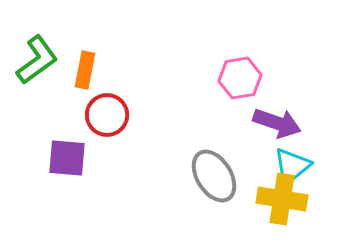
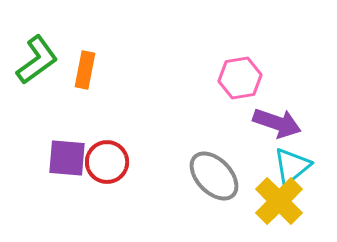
red circle: moved 47 px down
gray ellipse: rotated 12 degrees counterclockwise
yellow cross: moved 3 px left, 2 px down; rotated 36 degrees clockwise
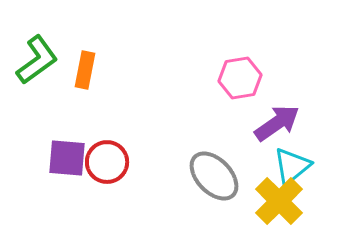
purple arrow: rotated 54 degrees counterclockwise
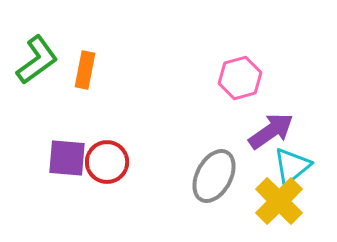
pink hexagon: rotated 6 degrees counterclockwise
purple arrow: moved 6 px left, 8 px down
gray ellipse: rotated 72 degrees clockwise
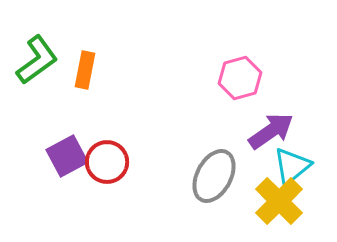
purple square: moved 2 px up; rotated 33 degrees counterclockwise
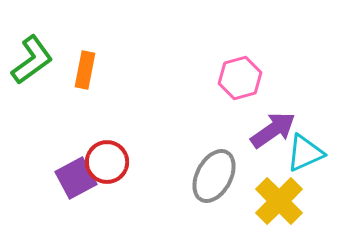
green L-shape: moved 5 px left
purple arrow: moved 2 px right, 1 px up
purple square: moved 9 px right, 22 px down
cyan triangle: moved 13 px right, 13 px up; rotated 15 degrees clockwise
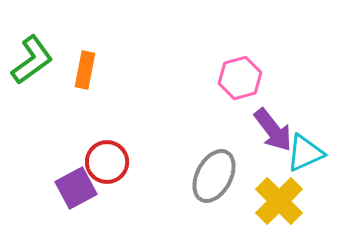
purple arrow: rotated 87 degrees clockwise
purple square: moved 10 px down
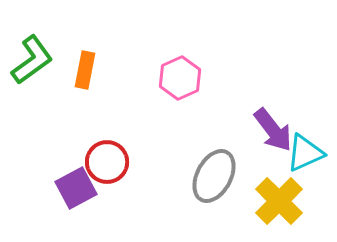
pink hexagon: moved 60 px left; rotated 9 degrees counterclockwise
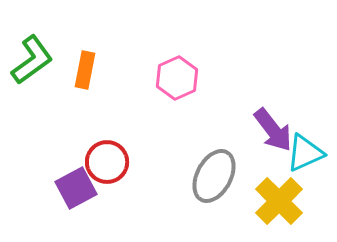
pink hexagon: moved 3 px left
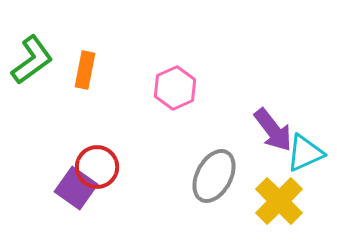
pink hexagon: moved 2 px left, 10 px down
red circle: moved 10 px left, 5 px down
purple square: rotated 27 degrees counterclockwise
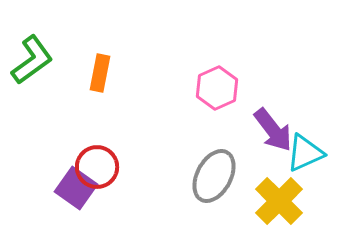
orange rectangle: moved 15 px right, 3 px down
pink hexagon: moved 42 px right
